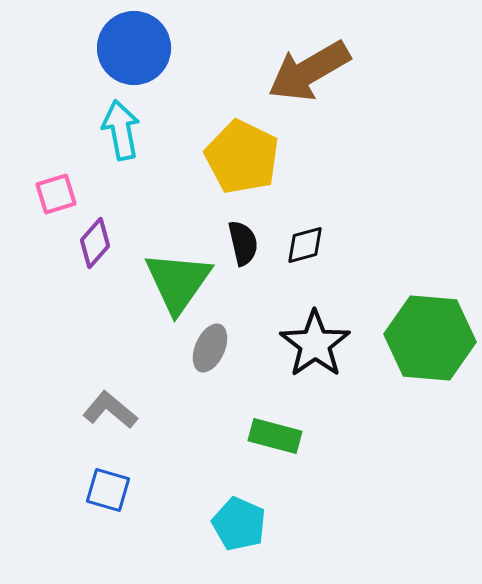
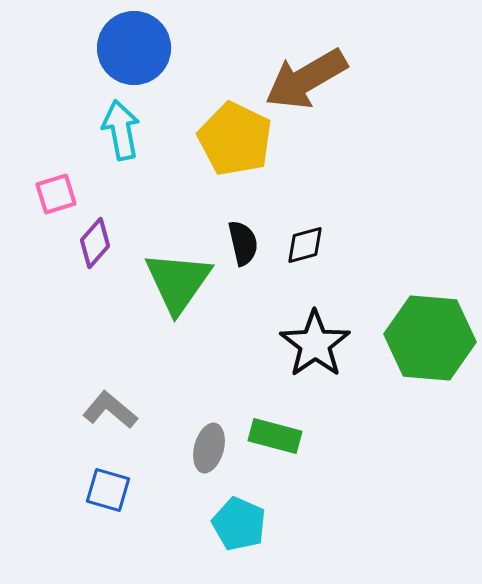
brown arrow: moved 3 px left, 8 px down
yellow pentagon: moved 7 px left, 18 px up
gray ellipse: moved 1 px left, 100 px down; rotated 9 degrees counterclockwise
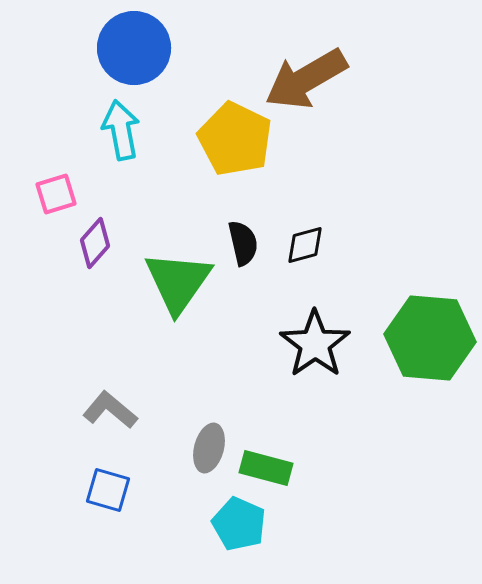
green rectangle: moved 9 px left, 32 px down
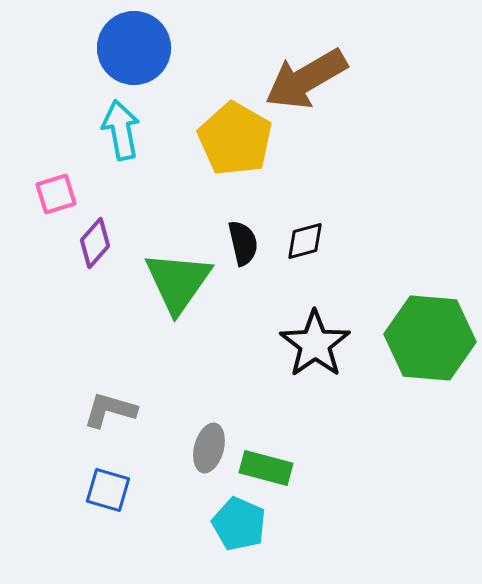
yellow pentagon: rotated 4 degrees clockwise
black diamond: moved 4 px up
gray L-shape: rotated 24 degrees counterclockwise
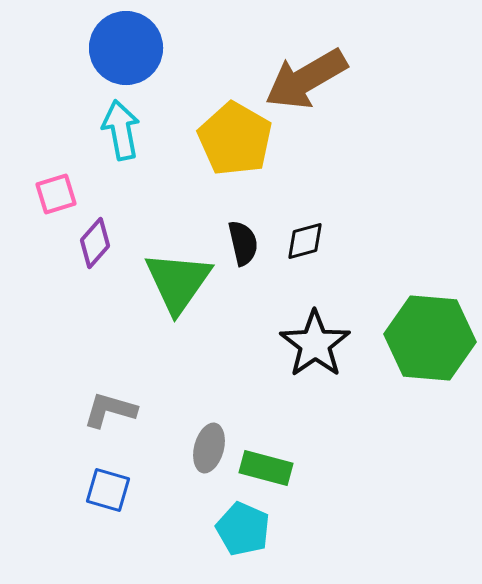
blue circle: moved 8 px left
cyan pentagon: moved 4 px right, 5 px down
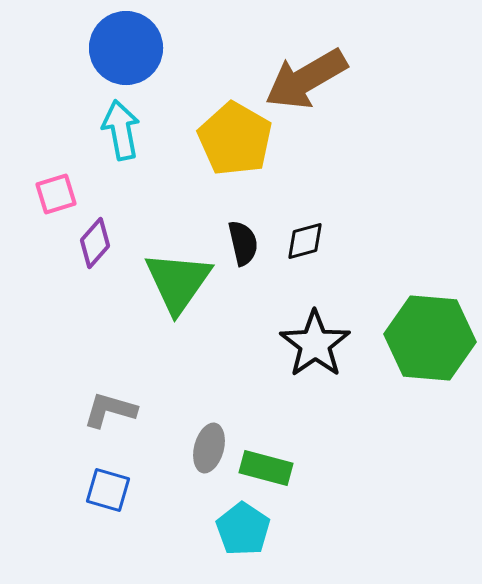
cyan pentagon: rotated 10 degrees clockwise
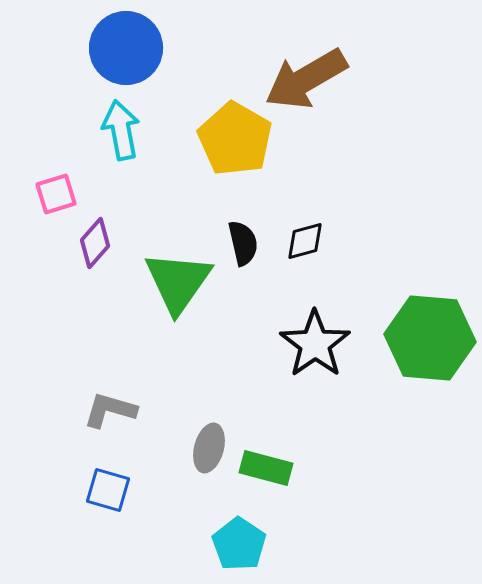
cyan pentagon: moved 4 px left, 15 px down
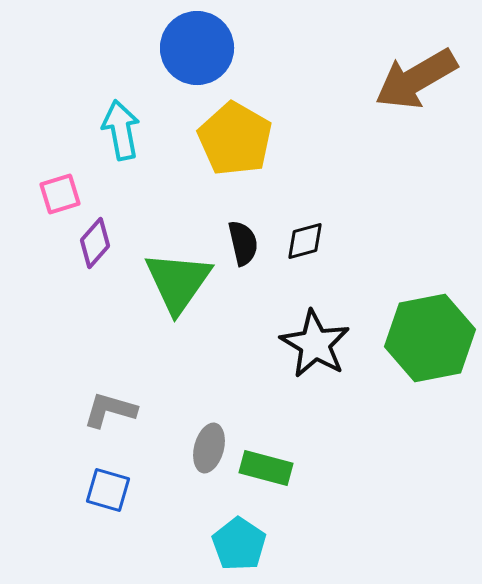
blue circle: moved 71 px right
brown arrow: moved 110 px right
pink square: moved 4 px right
green hexagon: rotated 16 degrees counterclockwise
black star: rotated 6 degrees counterclockwise
